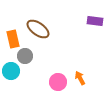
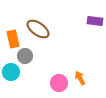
cyan circle: moved 1 px down
pink circle: moved 1 px right, 1 px down
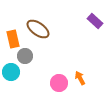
purple rectangle: rotated 35 degrees clockwise
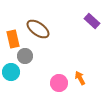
purple rectangle: moved 3 px left
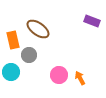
purple rectangle: rotated 21 degrees counterclockwise
orange rectangle: moved 1 px down
gray circle: moved 4 px right, 1 px up
pink circle: moved 8 px up
